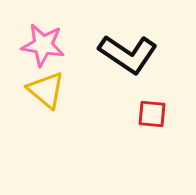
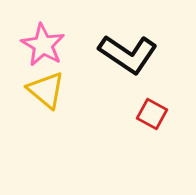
pink star: rotated 21 degrees clockwise
red square: rotated 24 degrees clockwise
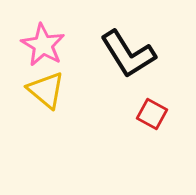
black L-shape: rotated 24 degrees clockwise
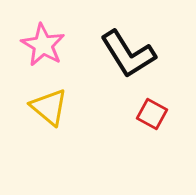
yellow triangle: moved 3 px right, 17 px down
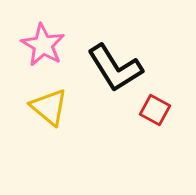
black L-shape: moved 13 px left, 14 px down
red square: moved 3 px right, 4 px up
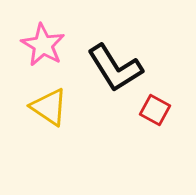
yellow triangle: rotated 6 degrees counterclockwise
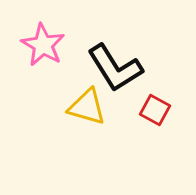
yellow triangle: moved 38 px right; rotated 18 degrees counterclockwise
